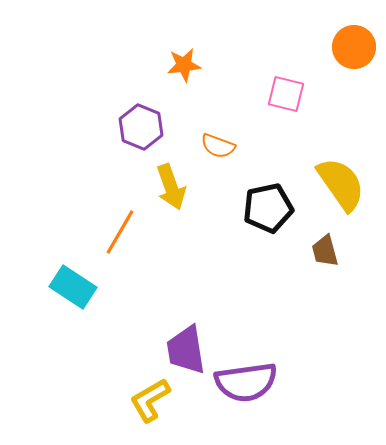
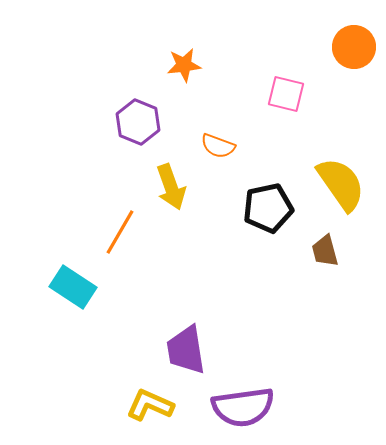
purple hexagon: moved 3 px left, 5 px up
purple semicircle: moved 3 px left, 25 px down
yellow L-shape: moved 5 px down; rotated 54 degrees clockwise
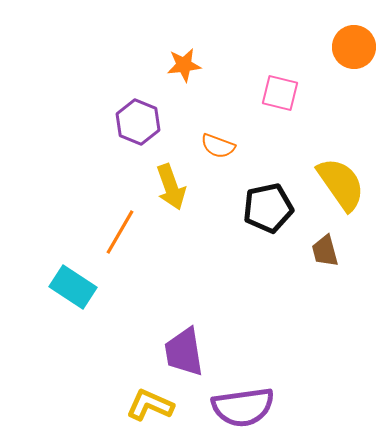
pink square: moved 6 px left, 1 px up
purple trapezoid: moved 2 px left, 2 px down
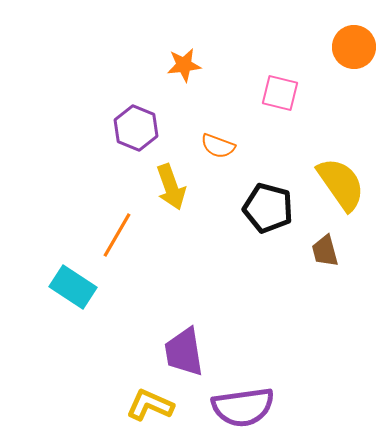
purple hexagon: moved 2 px left, 6 px down
black pentagon: rotated 27 degrees clockwise
orange line: moved 3 px left, 3 px down
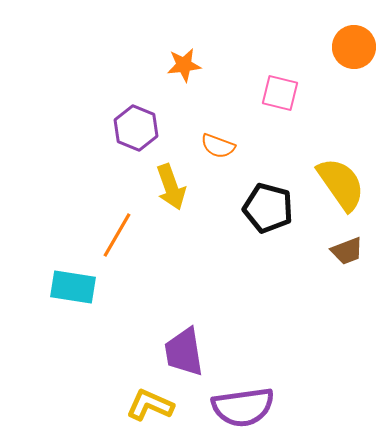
brown trapezoid: moved 22 px right; rotated 96 degrees counterclockwise
cyan rectangle: rotated 24 degrees counterclockwise
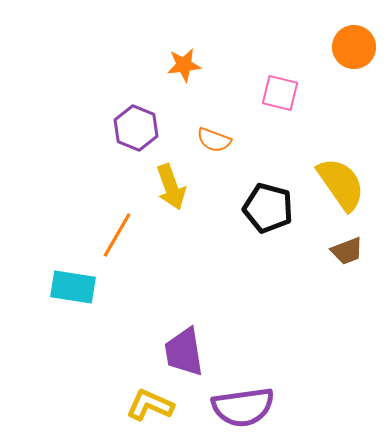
orange semicircle: moved 4 px left, 6 px up
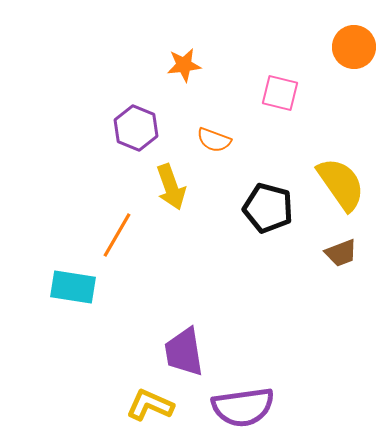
brown trapezoid: moved 6 px left, 2 px down
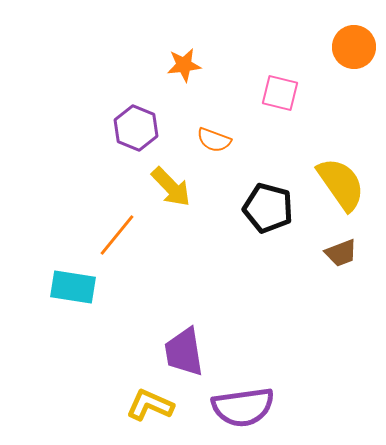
yellow arrow: rotated 24 degrees counterclockwise
orange line: rotated 9 degrees clockwise
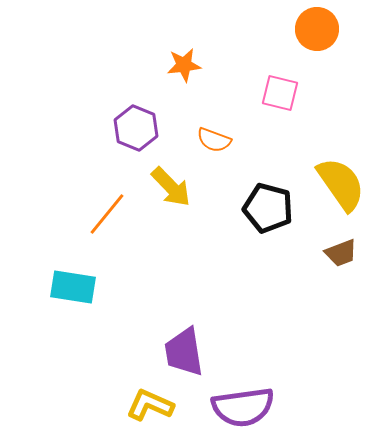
orange circle: moved 37 px left, 18 px up
orange line: moved 10 px left, 21 px up
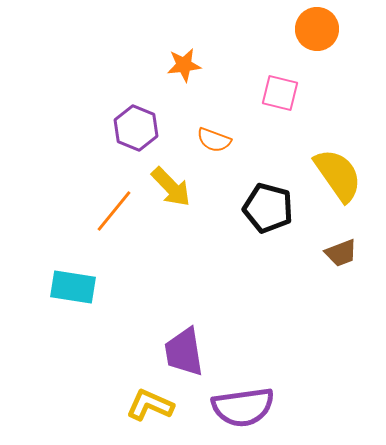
yellow semicircle: moved 3 px left, 9 px up
orange line: moved 7 px right, 3 px up
